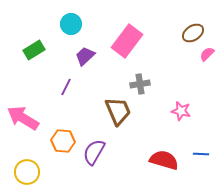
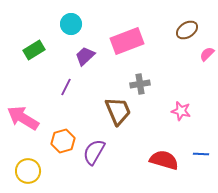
brown ellipse: moved 6 px left, 3 px up
pink rectangle: rotated 32 degrees clockwise
orange hexagon: rotated 20 degrees counterclockwise
yellow circle: moved 1 px right, 1 px up
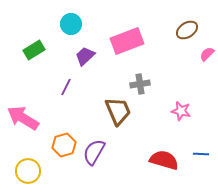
orange hexagon: moved 1 px right, 4 px down
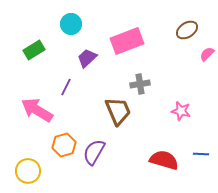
purple trapezoid: moved 2 px right, 2 px down
pink arrow: moved 14 px right, 8 px up
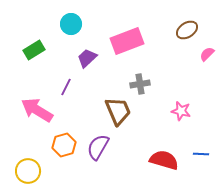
purple semicircle: moved 4 px right, 5 px up
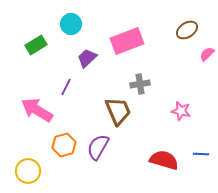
green rectangle: moved 2 px right, 5 px up
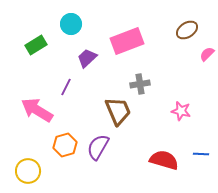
orange hexagon: moved 1 px right
